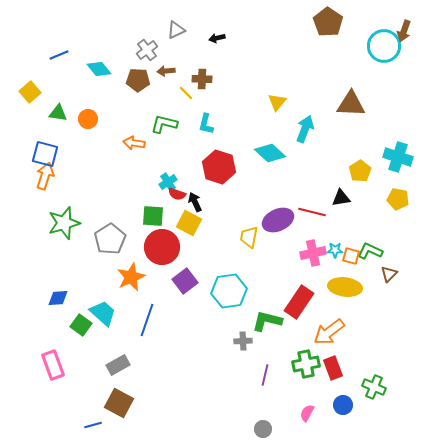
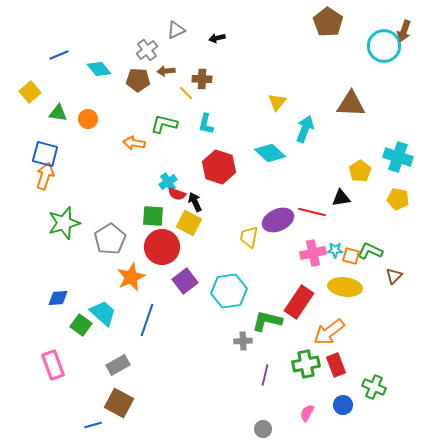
brown triangle at (389, 274): moved 5 px right, 2 px down
red rectangle at (333, 368): moved 3 px right, 3 px up
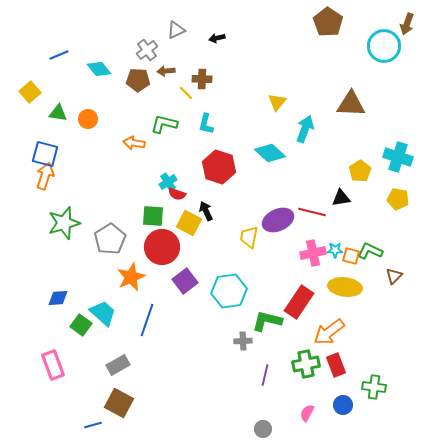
brown arrow at (404, 31): moved 3 px right, 7 px up
black arrow at (195, 202): moved 11 px right, 9 px down
green cross at (374, 387): rotated 15 degrees counterclockwise
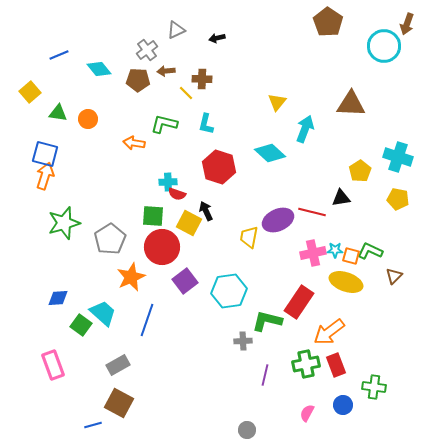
cyan cross at (168, 182): rotated 30 degrees clockwise
yellow ellipse at (345, 287): moved 1 px right, 5 px up; rotated 12 degrees clockwise
gray circle at (263, 429): moved 16 px left, 1 px down
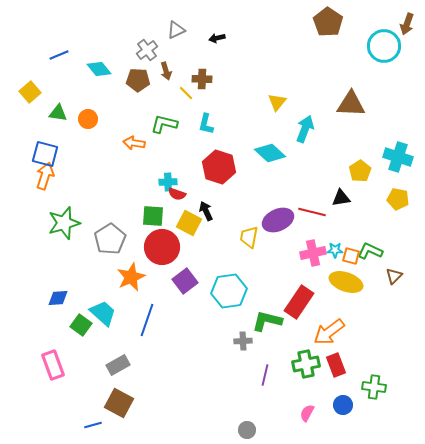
brown arrow at (166, 71): rotated 102 degrees counterclockwise
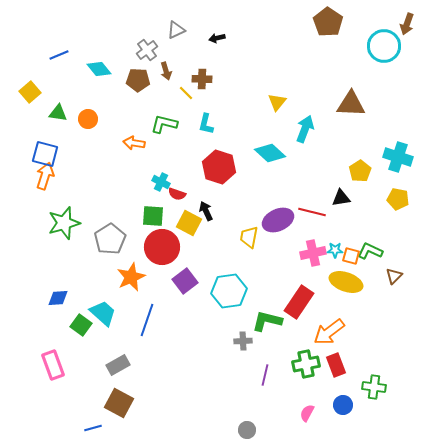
cyan cross at (168, 182): moved 7 px left; rotated 30 degrees clockwise
blue line at (93, 425): moved 3 px down
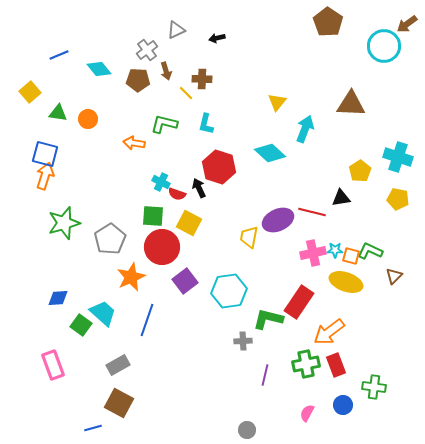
brown arrow at (407, 24): rotated 35 degrees clockwise
black arrow at (206, 211): moved 7 px left, 23 px up
green L-shape at (267, 321): moved 1 px right, 2 px up
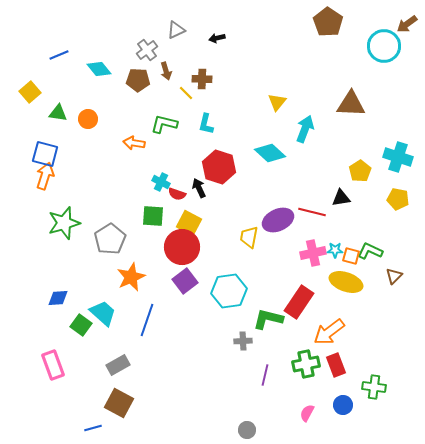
red circle at (162, 247): moved 20 px right
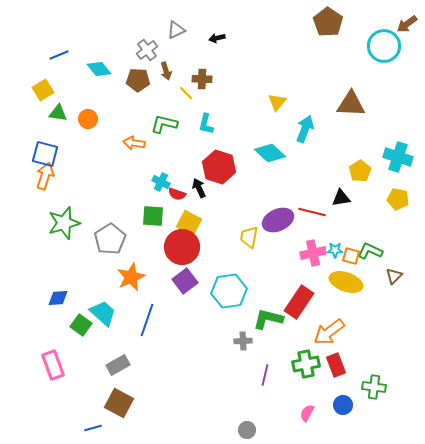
yellow square at (30, 92): moved 13 px right, 2 px up; rotated 10 degrees clockwise
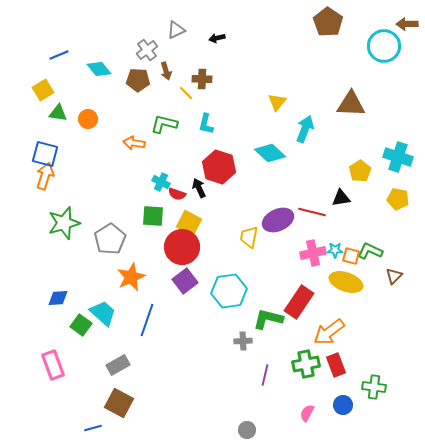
brown arrow at (407, 24): rotated 35 degrees clockwise
